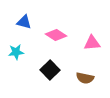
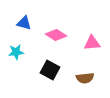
blue triangle: moved 1 px down
black square: rotated 18 degrees counterclockwise
brown semicircle: rotated 18 degrees counterclockwise
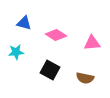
brown semicircle: rotated 18 degrees clockwise
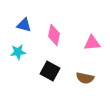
blue triangle: moved 2 px down
pink diamond: moved 2 px left; rotated 70 degrees clockwise
cyan star: moved 2 px right
black square: moved 1 px down
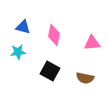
blue triangle: moved 1 px left, 2 px down
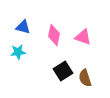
pink triangle: moved 9 px left, 6 px up; rotated 24 degrees clockwise
black square: moved 13 px right; rotated 30 degrees clockwise
brown semicircle: rotated 60 degrees clockwise
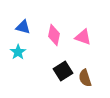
cyan star: rotated 28 degrees counterclockwise
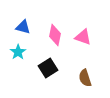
pink diamond: moved 1 px right
black square: moved 15 px left, 3 px up
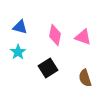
blue triangle: moved 3 px left
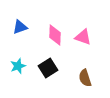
blue triangle: rotated 35 degrees counterclockwise
pink diamond: rotated 10 degrees counterclockwise
cyan star: moved 14 px down; rotated 14 degrees clockwise
